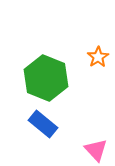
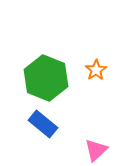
orange star: moved 2 px left, 13 px down
pink triangle: rotated 30 degrees clockwise
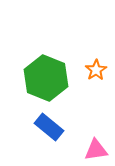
blue rectangle: moved 6 px right, 3 px down
pink triangle: rotated 35 degrees clockwise
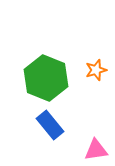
orange star: rotated 15 degrees clockwise
blue rectangle: moved 1 px right, 2 px up; rotated 12 degrees clockwise
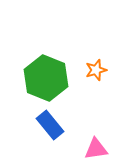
pink triangle: moved 1 px up
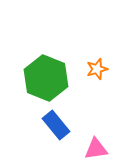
orange star: moved 1 px right, 1 px up
blue rectangle: moved 6 px right
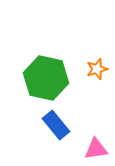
green hexagon: rotated 9 degrees counterclockwise
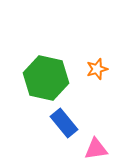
blue rectangle: moved 8 px right, 2 px up
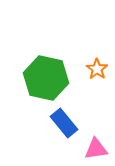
orange star: rotated 20 degrees counterclockwise
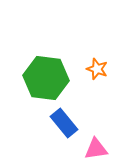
orange star: rotated 15 degrees counterclockwise
green hexagon: rotated 6 degrees counterclockwise
